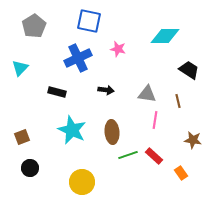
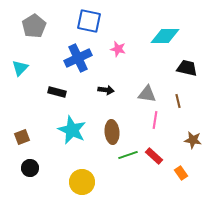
black trapezoid: moved 2 px left, 2 px up; rotated 20 degrees counterclockwise
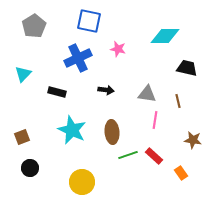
cyan triangle: moved 3 px right, 6 px down
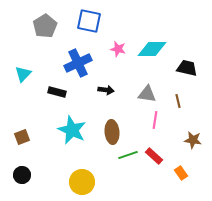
gray pentagon: moved 11 px right
cyan diamond: moved 13 px left, 13 px down
blue cross: moved 5 px down
black circle: moved 8 px left, 7 px down
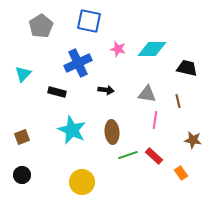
gray pentagon: moved 4 px left
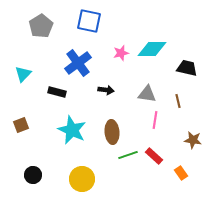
pink star: moved 3 px right, 4 px down; rotated 28 degrees counterclockwise
blue cross: rotated 12 degrees counterclockwise
brown square: moved 1 px left, 12 px up
black circle: moved 11 px right
yellow circle: moved 3 px up
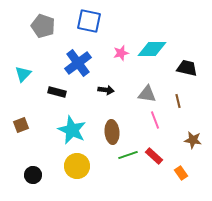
gray pentagon: moved 2 px right; rotated 20 degrees counterclockwise
pink line: rotated 30 degrees counterclockwise
yellow circle: moved 5 px left, 13 px up
